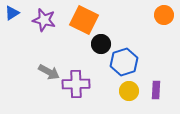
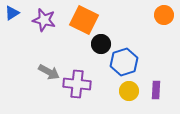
purple cross: moved 1 px right; rotated 8 degrees clockwise
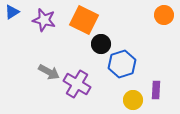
blue triangle: moved 1 px up
blue hexagon: moved 2 px left, 2 px down
purple cross: rotated 24 degrees clockwise
yellow circle: moved 4 px right, 9 px down
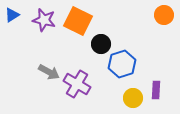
blue triangle: moved 3 px down
orange square: moved 6 px left, 1 px down
yellow circle: moved 2 px up
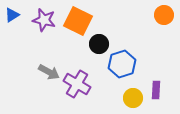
black circle: moved 2 px left
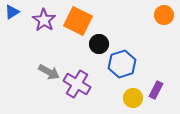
blue triangle: moved 3 px up
purple star: rotated 20 degrees clockwise
purple rectangle: rotated 24 degrees clockwise
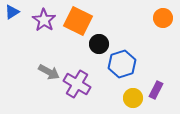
orange circle: moved 1 px left, 3 px down
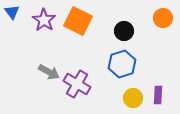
blue triangle: rotated 35 degrees counterclockwise
black circle: moved 25 px right, 13 px up
purple rectangle: moved 2 px right, 5 px down; rotated 24 degrees counterclockwise
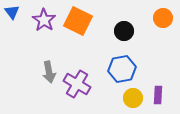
blue hexagon: moved 5 px down; rotated 8 degrees clockwise
gray arrow: rotated 50 degrees clockwise
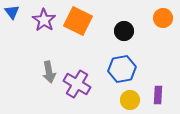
yellow circle: moved 3 px left, 2 px down
